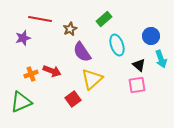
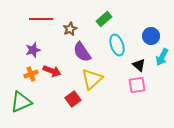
red line: moved 1 px right; rotated 10 degrees counterclockwise
purple star: moved 10 px right, 12 px down
cyan arrow: moved 1 px right, 2 px up; rotated 48 degrees clockwise
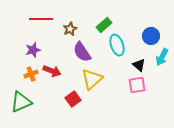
green rectangle: moved 6 px down
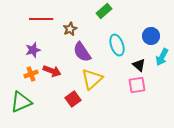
green rectangle: moved 14 px up
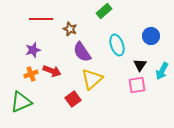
brown star: rotated 24 degrees counterclockwise
cyan arrow: moved 14 px down
black triangle: moved 1 px right; rotated 24 degrees clockwise
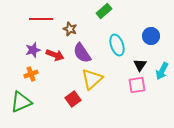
purple semicircle: moved 1 px down
red arrow: moved 3 px right, 16 px up
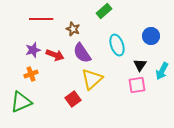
brown star: moved 3 px right
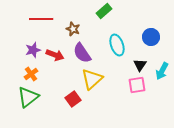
blue circle: moved 1 px down
orange cross: rotated 16 degrees counterclockwise
green triangle: moved 7 px right, 5 px up; rotated 15 degrees counterclockwise
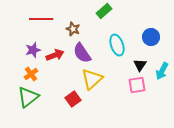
red arrow: rotated 42 degrees counterclockwise
